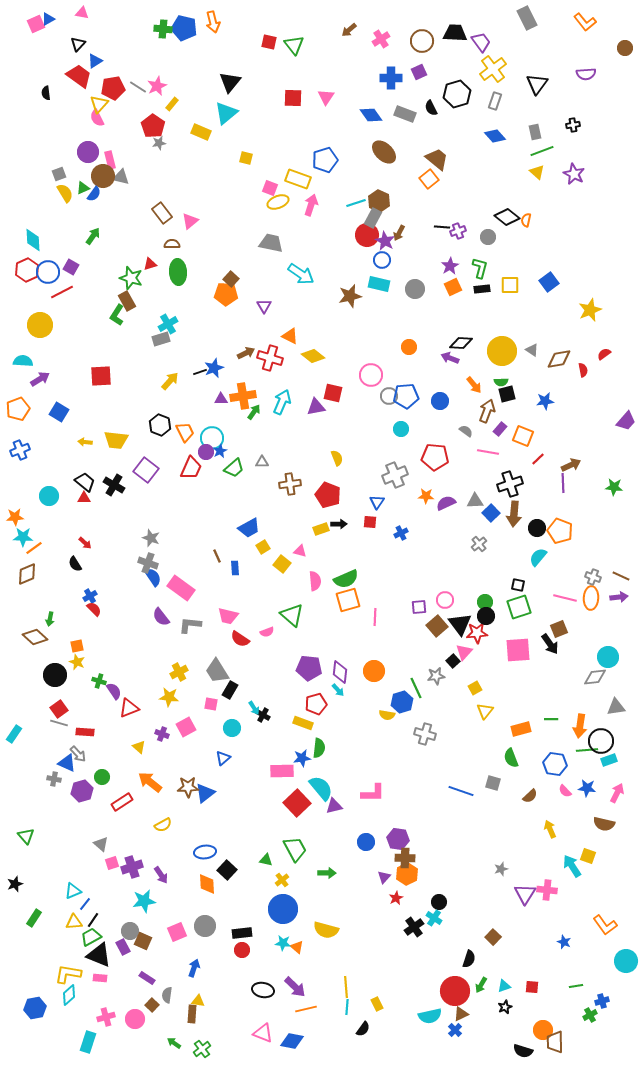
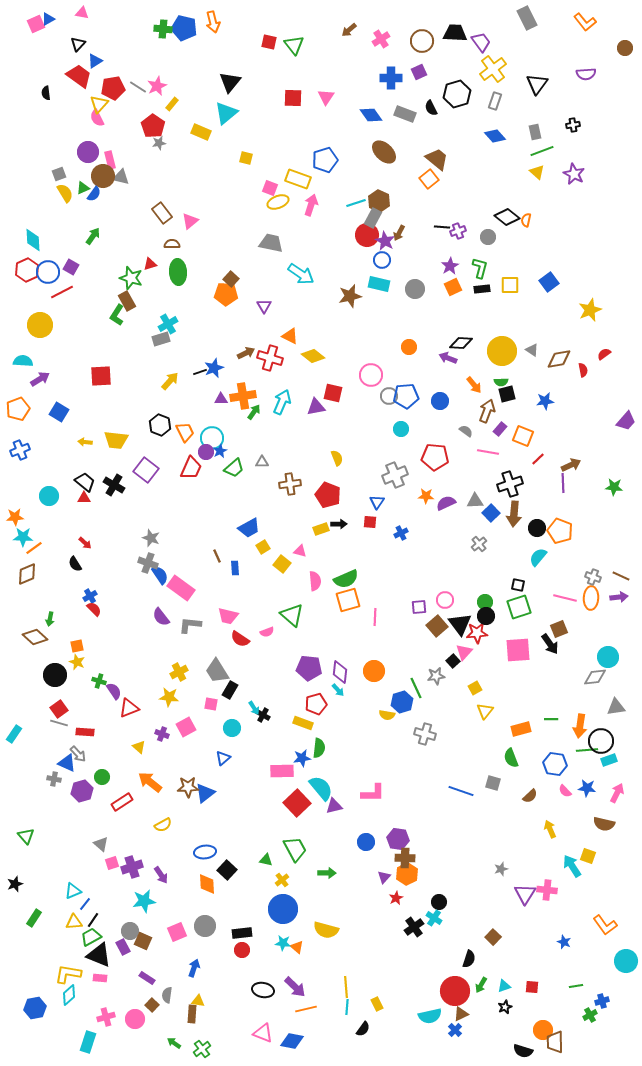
purple arrow at (450, 358): moved 2 px left
blue semicircle at (153, 577): moved 7 px right, 2 px up
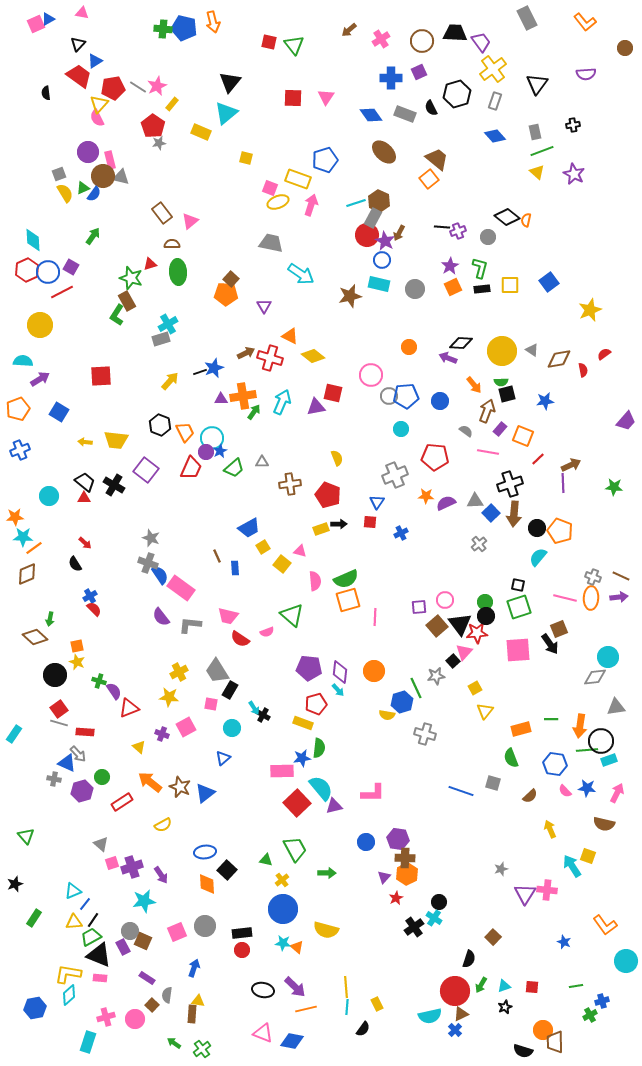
brown star at (188, 787): moved 8 px left; rotated 25 degrees clockwise
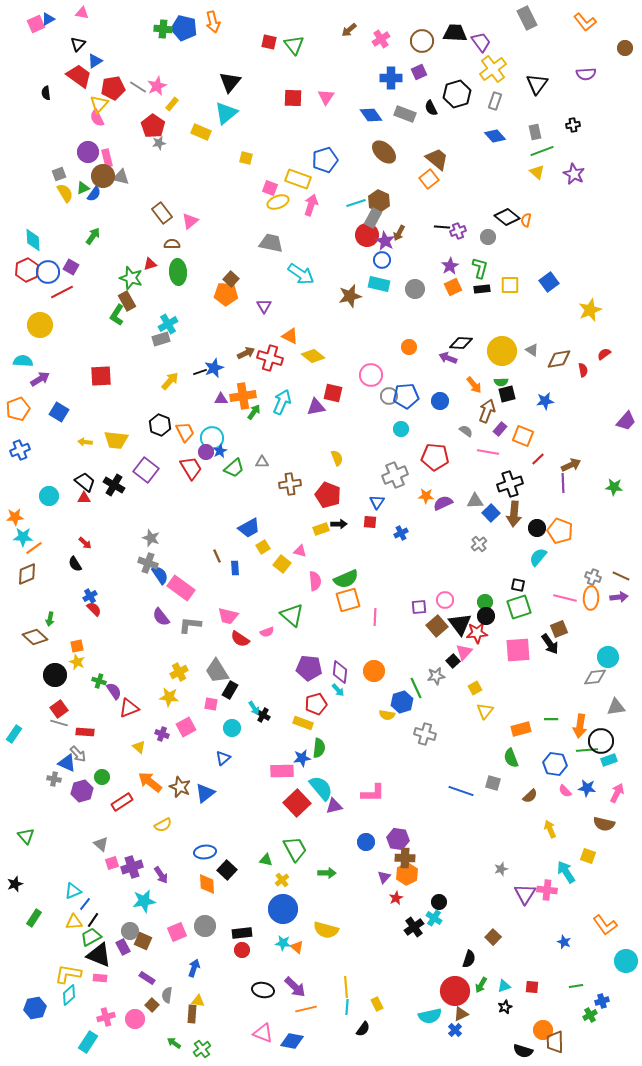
pink rectangle at (110, 160): moved 3 px left, 2 px up
red trapezoid at (191, 468): rotated 55 degrees counterclockwise
purple semicircle at (446, 503): moved 3 px left
cyan arrow at (572, 866): moved 6 px left, 6 px down
cyan rectangle at (88, 1042): rotated 15 degrees clockwise
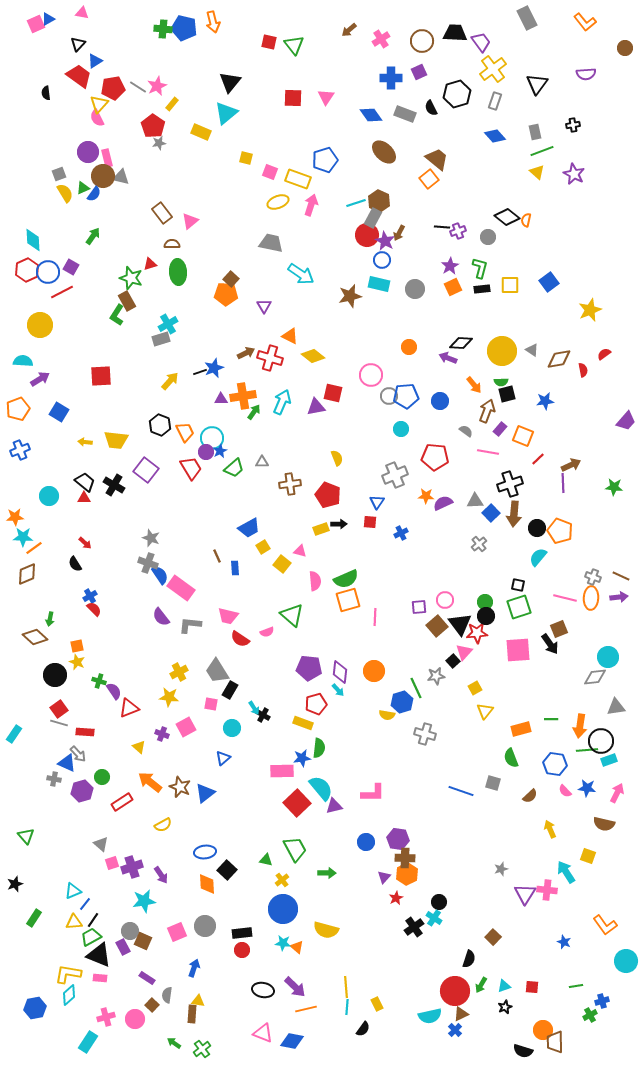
pink square at (270, 188): moved 16 px up
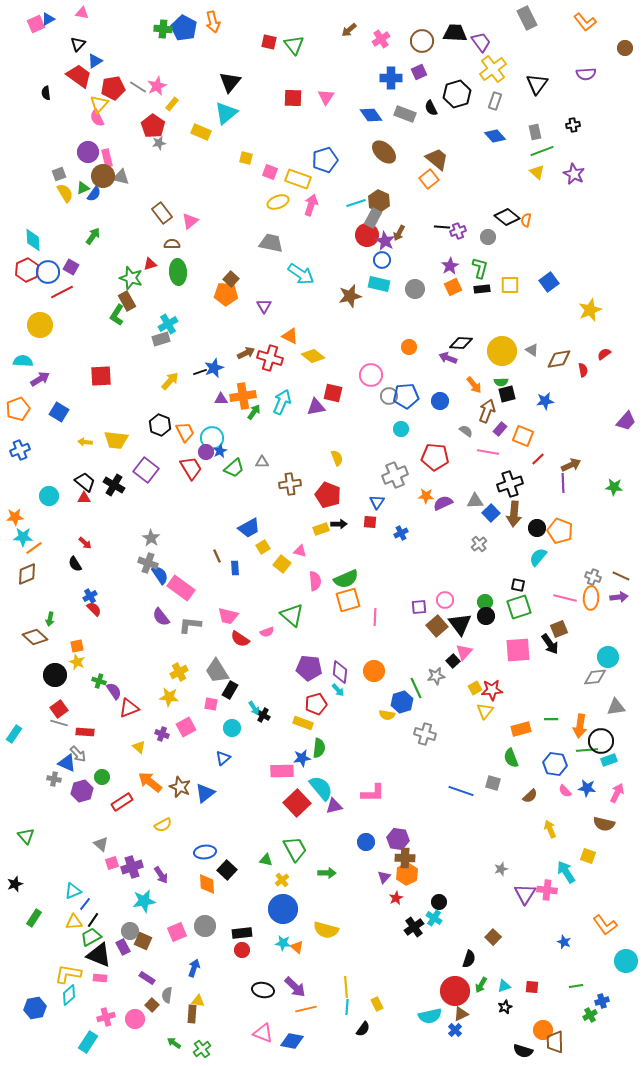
blue pentagon at (184, 28): rotated 15 degrees clockwise
gray star at (151, 538): rotated 12 degrees clockwise
red star at (477, 633): moved 15 px right, 57 px down
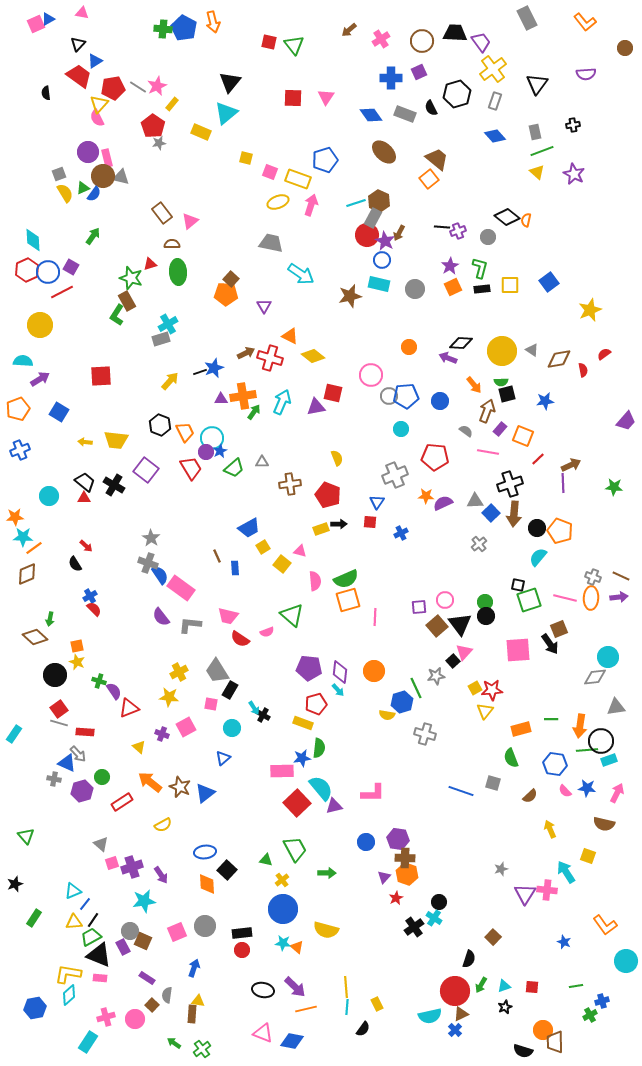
red arrow at (85, 543): moved 1 px right, 3 px down
green square at (519, 607): moved 10 px right, 7 px up
orange hexagon at (407, 874): rotated 15 degrees counterclockwise
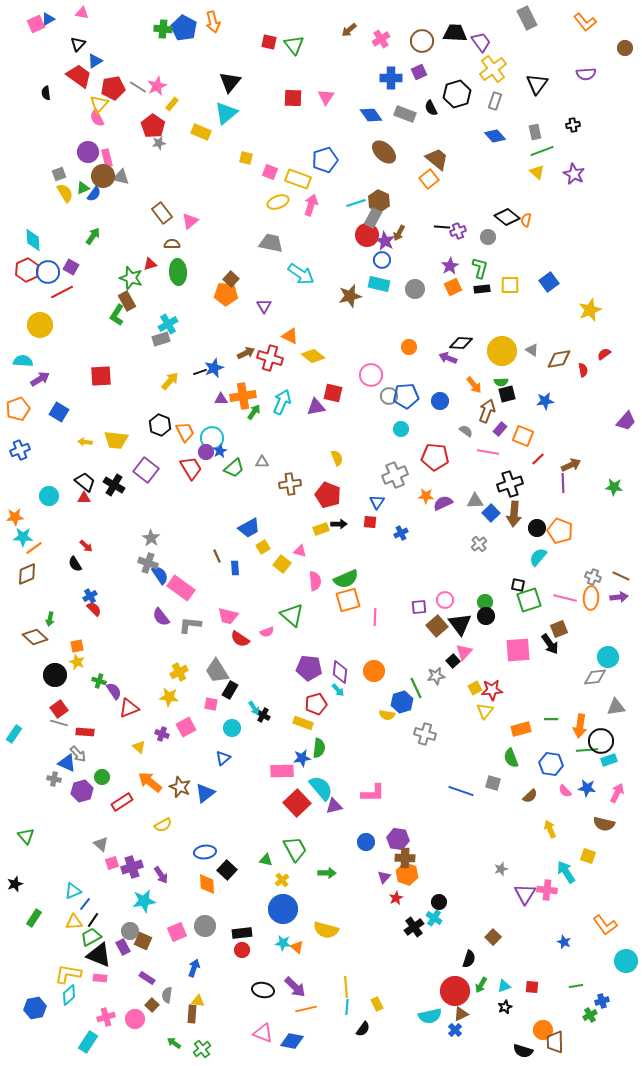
blue hexagon at (555, 764): moved 4 px left
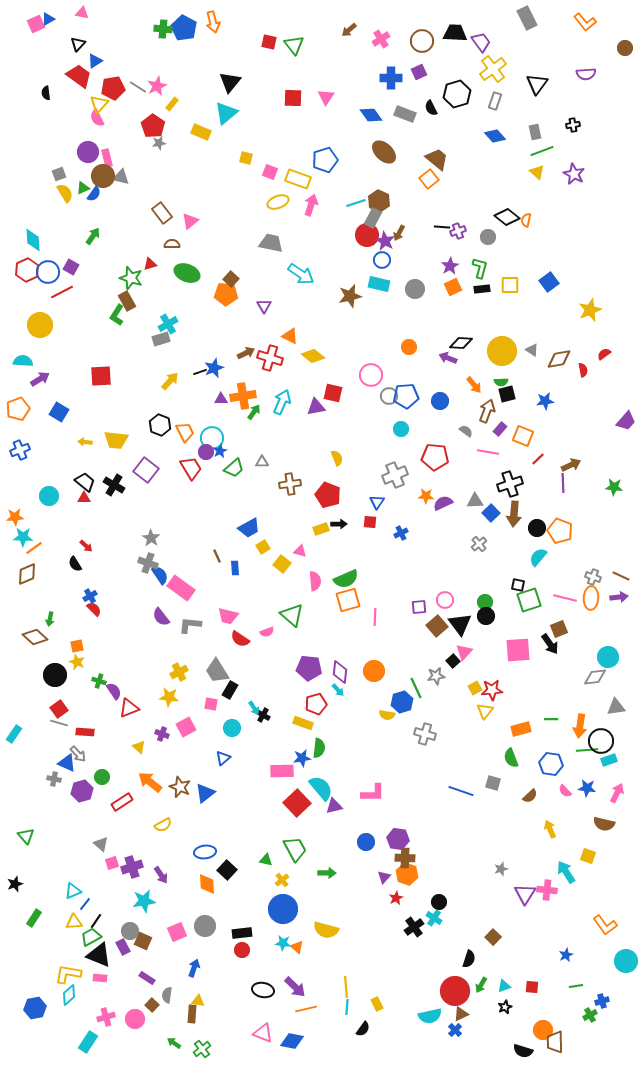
green ellipse at (178, 272): moved 9 px right, 1 px down; rotated 65 degrees counterclockwise
black line at (93, 920): moved 3 px right, 1 px down
blue star at (564, 942): moved 2 px right, 13 px down; rotated 24 degrees clockwise
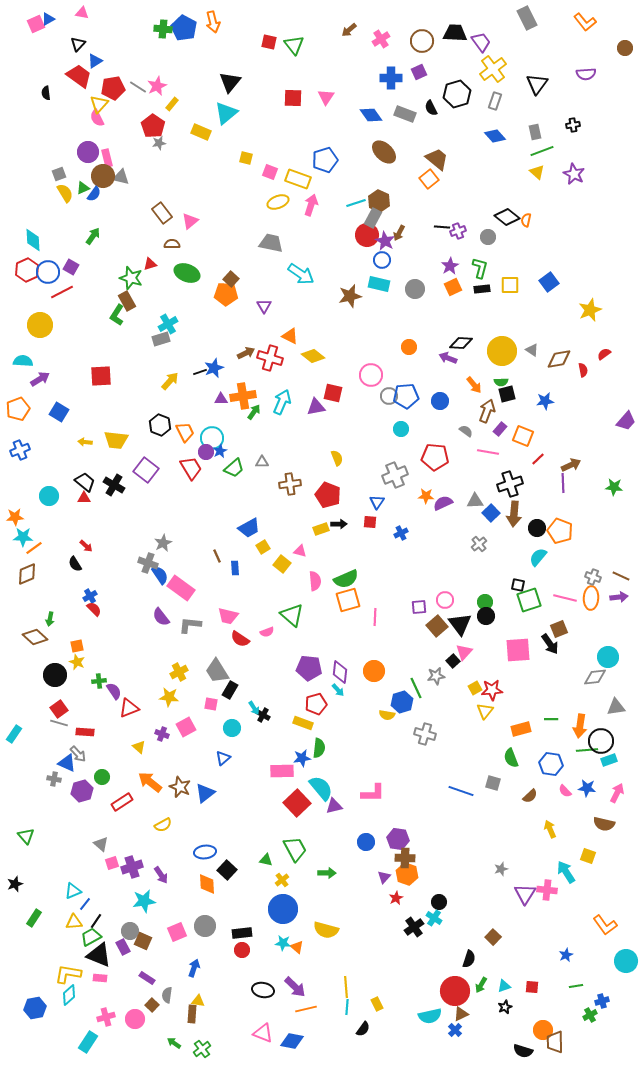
gray star at (151, 538): moved 12 px right, 5 px down; rotated 12 degrees clockwise
green cross at (99, 681): rotated 24 degrees counterclockwise
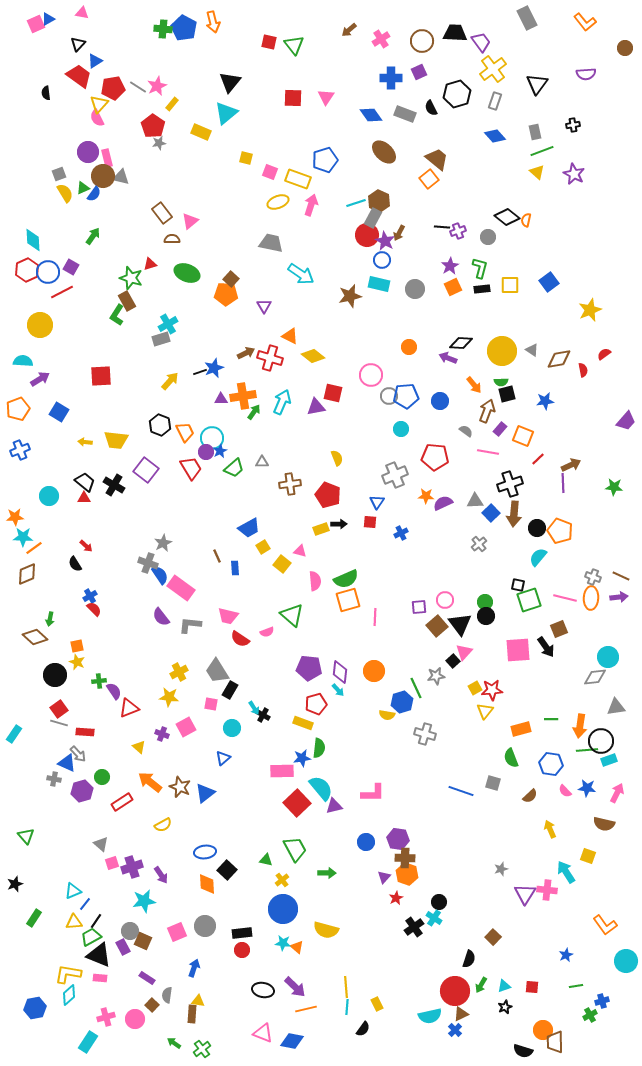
brown semicircle at (172, 244): moved 5 px up
black arrow at (550, 644): moved 4 px left, 3 px down
